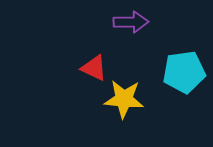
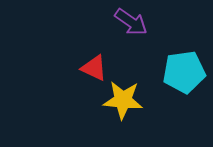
purple arrow: rotated 36 degrees clockwise
yellow star: moved 1 px left, 1 px down
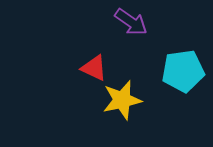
cyan pentagon: moved 1 px left, 1 px up
yellow star: moved 1 px left; rotated 18 degrees counterclockwise
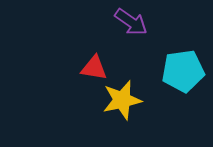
red triangle: rotated 16 degrees counterclockwise
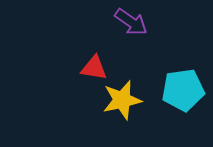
cyan pentagon: moved 19 px down
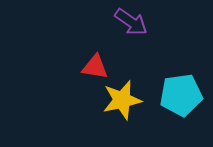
red triangle: moved 1 px right, 1 px up
cyan pentagon: moved 2 px left, 5 px down
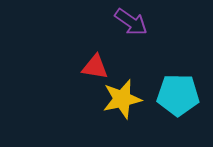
cyan pentagon: moved 3 px left; rotated 9 degrees clockwise
yellow star: moved 1 px up
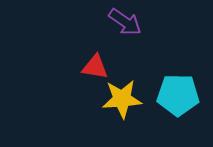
purple arrow: moved 6 px left
yellow star: rotated 9 degrees clockwise
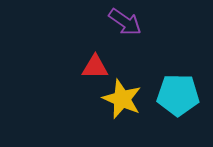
red triangle: rotated 8 degrees counterclockwise
yellow star: rotated 27 degrees clockwise
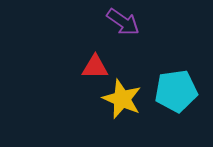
purple arrow: moved 2 px left
cyan pentagon: moved 2 px left, 4 px up; rotated 9 degrees counterclockwise
